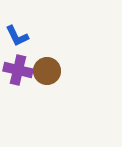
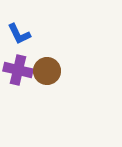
blue L-shape: moved 2 px right, 2 px up
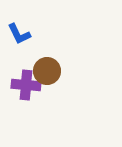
purple cross: moved 8 px right, 15 px down; rotated 8 degrees counterclockwise
